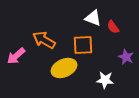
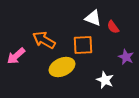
yellow ellipse: moved 2 px left, 1 px up
white star: rotated 18 degrees clockwise
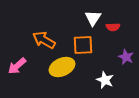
white triangle: rotated 42 degrees clockwise
red semicircle: rotated 56 degrees counterclockwise
pink arrow: moved 1 px right, 10 px down
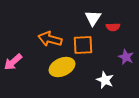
orange arrow: moved 6 px right, 1 px up; rotated 15 degrees counterclockwise
pink arrow: moved 4 px left, 4 px up
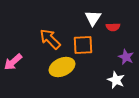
orange arrow: rotated 30 degrees clockwise
white star: moved 11 px right
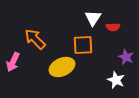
orange arrow: moved 15 px left
pink arrow: rotated 24 degrees counterclockwise
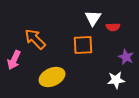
pink arrow: moved 1 px right, 2 px up
yellow ellipse: moved 10 px left, 10 px down
white star: rotated 30 degrees counterclockwise
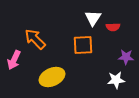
purple star: rotated 21 degrees counterclockwise
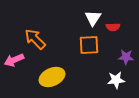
orange square: moved 6 px right
pink arrow: rotated 42 degrees clockwise
